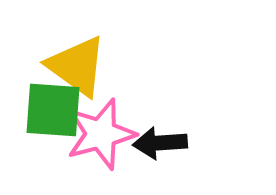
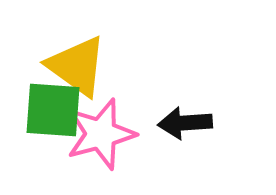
black arrow: moved 25 px right, 20 px up
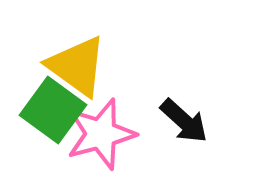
green square: rotated 32 degrees clockwise
black arrow: moved 1 px left, 2 px up; rotated 134 degrees counterclockwise
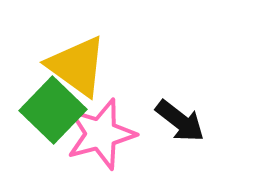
green square: rotated 8 degrees clockwise
black arrow: moved 4 px left; rotated 4 degrees counterclockwise
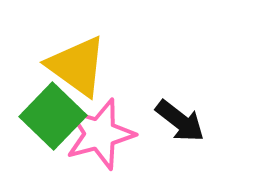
green square: moved 6 px down
pink star: moved 1 px left
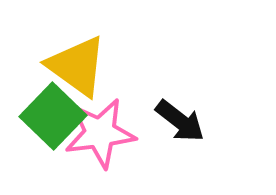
pink star: moved 1 px up; rotated 8 degrees clockwise
